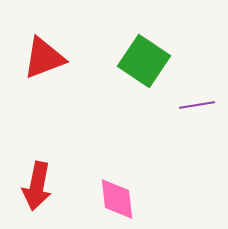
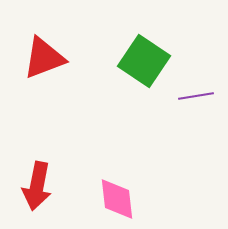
purple line: moved 1 px left, 9 px up
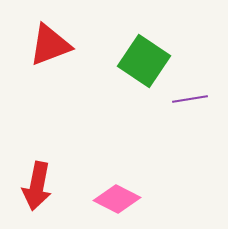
red triangle: moved 6 px right, 13 px up
purple line: moved 6 px left, 3 px down
pink diamond: rotated 57 degrees counterclockwise
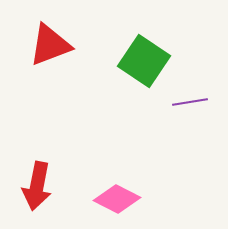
purple line: moved 3 px down
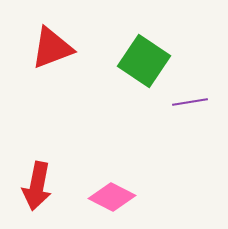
red triangle: moved 2 px right, 3 px down
pink diamond: moved 5 px left, 2 px up
